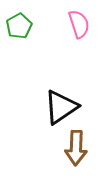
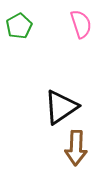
pink semicircle: moved 2 px right
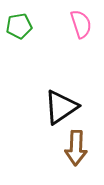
green pentagon: rotated 20 degrees clockwise
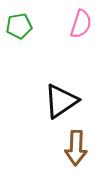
pink semicircle: rotated 36 degrees clockwise
black triangle: moved 6 px up
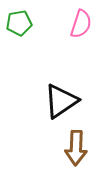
green pentagon: moved 3 px up
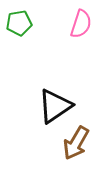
black triangle: moved 6 px left, 5 px down
brown arrow: moved 5 px up; rotated 28 degrees clockwise
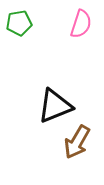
black triangle: rotated 12 degrees clockwise
brown arrow: moved 1 px right, 1 px up
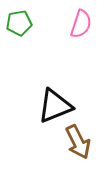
brown arrow: moved 1 px right; rotated 56 degrees counterclockwise
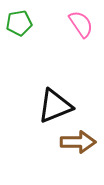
pink semicircle: rotated 52 degrees counterclockwise
brown arrow: rotated 64 degrees counterclockwise
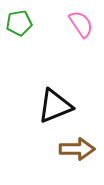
brown arrow: moved 1 px left, 7 px down
